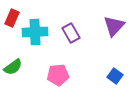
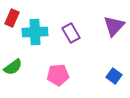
blue square: moved 1 px left
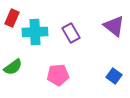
purple triangle: rotated 35 degrees counterclockwise
